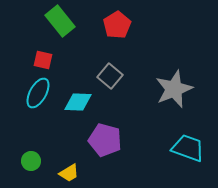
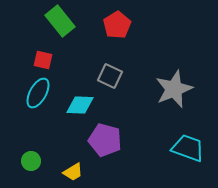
gray square: rotated 15 degrees counterclockwise
cyan diamond: moved 2 px right, 3 px down
yellow trapezoid: moved 4 px right, 1 px up
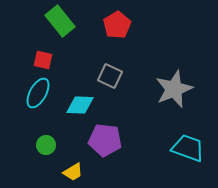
purple pentagon: rotated 8 degrees counterclockwise
green circle: moved 15 px right, 16 px up
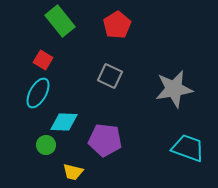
red square: rotated 18 degrees clockwise
gray star: rotated 12 degrees clockwise
cyan diamond: moved 16 px left, 17 px down
yellow trapezoid: rotated 45 degrees clockwise
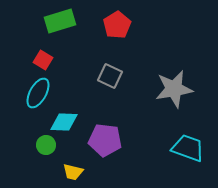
green rectangle: rotated 68 degrees counterclockwise
